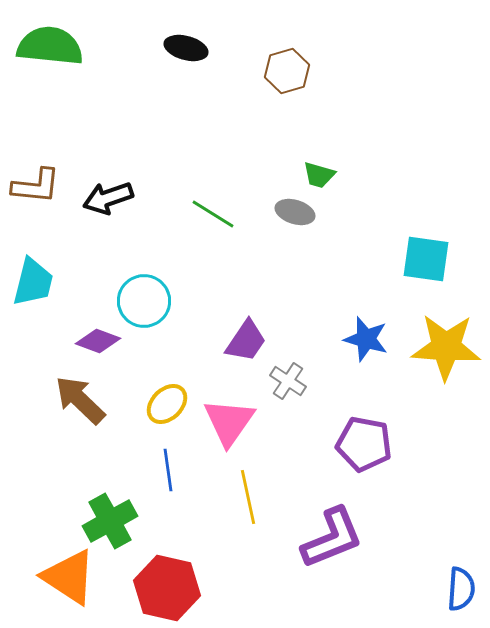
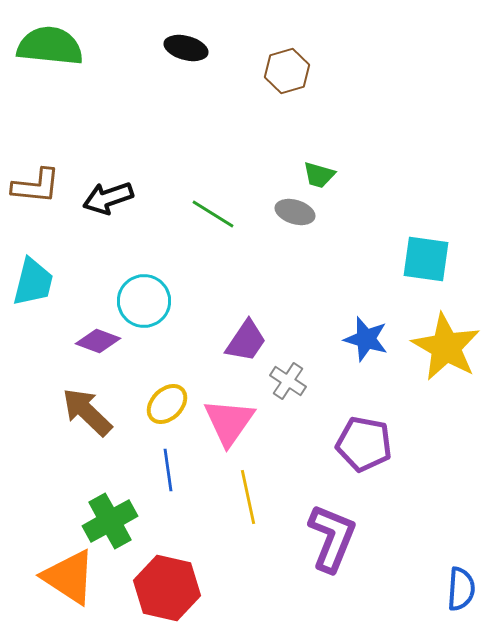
yellow star: rotated 26 degrees clockwise
brown arrow: moved 7 px right, 12 px down
purple L-shape: rotated 46 degrees counterclockwise
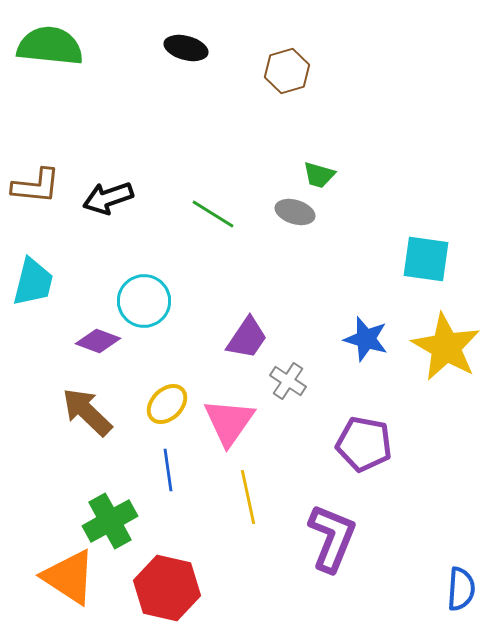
purple trapezoid: moved 1 px right, 3 px up
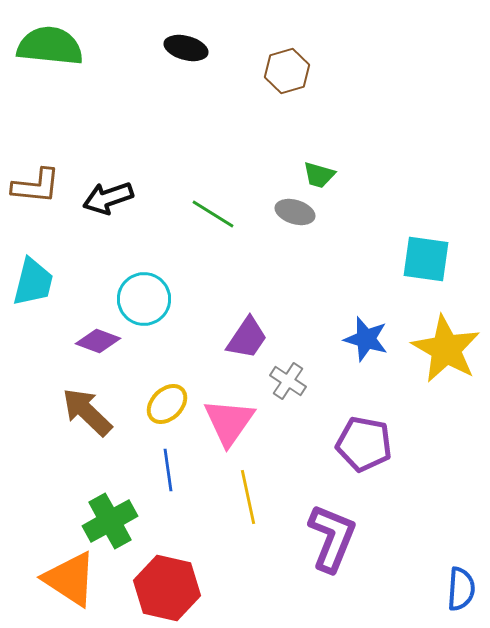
cyan circle: moved 2 px up
yellow star: moved 2 px down
orange triangle: moved 1 px right, 2 px down
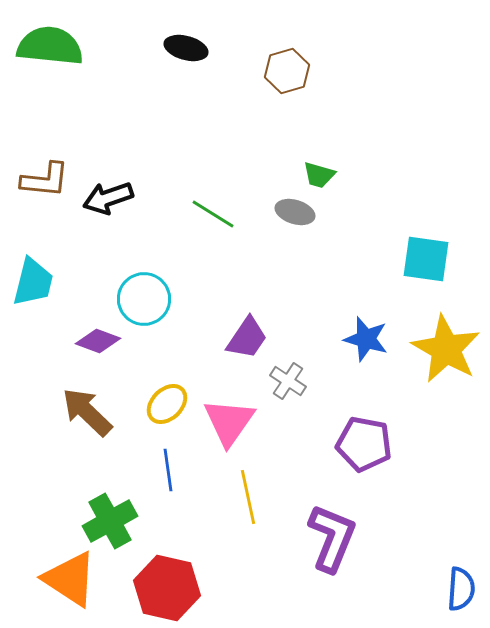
brown L-shape: moved 9 px right, 6 px up
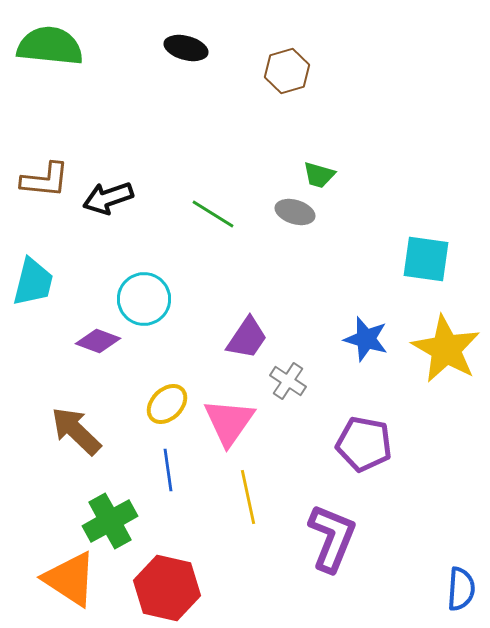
brown arrow: moved 11 px left, 19 px down
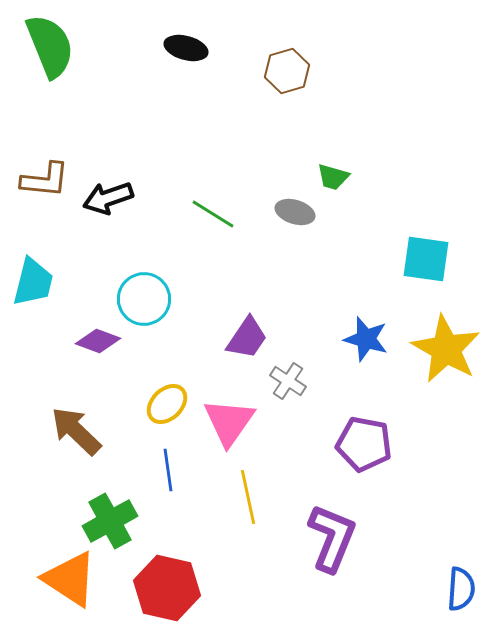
green semicircle: rotated 62 degrees clockwise
green trapezoid: moved 14 px right, 2 px down
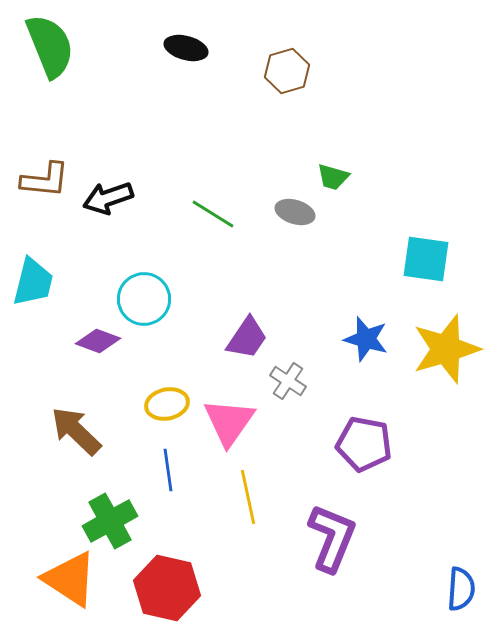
yellow star: rotated 26 degrees clockwise
yellow ellipse: rotated 33 degrees clockwise
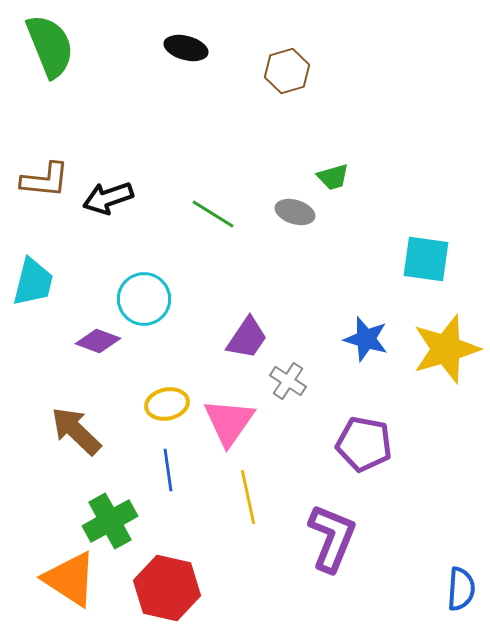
green trapezoid: rotated 32 degrees counterclockwise
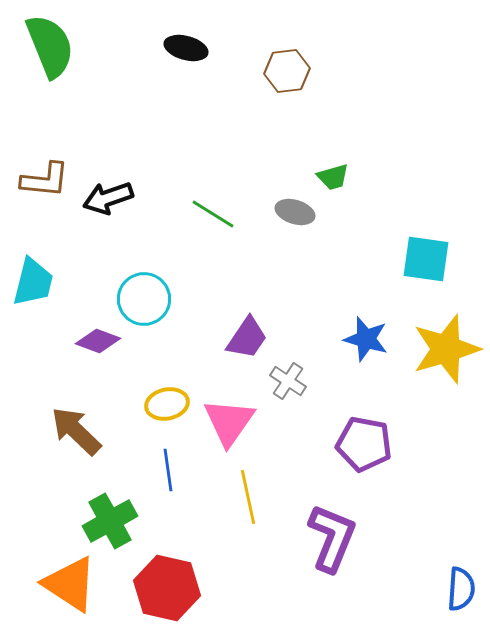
brown hexagon: rotated 9 degrees clockwise
orange triangle: moved 5 px down
